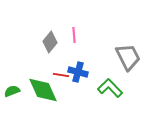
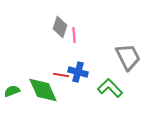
gray diamond: moved 10 px right, 15 px up; rotated 20 degrees counterclockwise
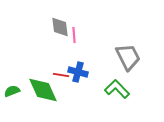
gray diamond: rotated 25 degrees counterclockwise
green L-shape: moved 7 px right, 1 px down
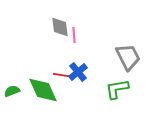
blue cross: rotated 36 degrees clockwise
green L-shape: rotated 55 degrees counterclockwise
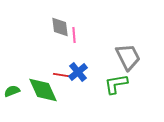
green L-shape: moved 1 px left, 5 px up
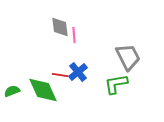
red line: moved 1 px left
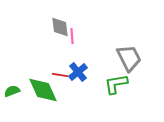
pink line: moved 2 px left, 1 px down
gray trapezoid: moved 1 px right, 1 px down
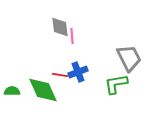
blue cross: rotated 18 degrees clockwise
green semicircle: rotated 21 degrees clockwise
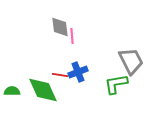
gray trapezoid: moved 2 px right, 3 px down
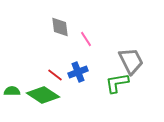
pink line: moved 14 px right, 3 px down; rotated 28 degrees counterclockwise
red line: moved 5 px left; rotated 28 degrees clockwise
green L-shape: moved 1 px right, 1 px up
green diamond: moved 5 px down; rotated 32 degrees counterclockwise
